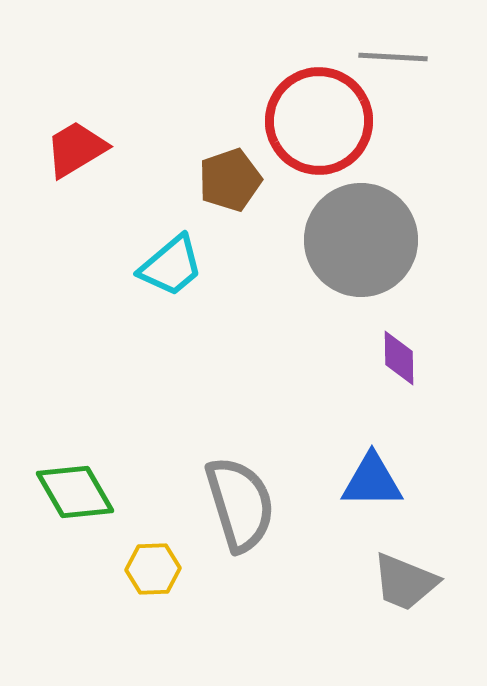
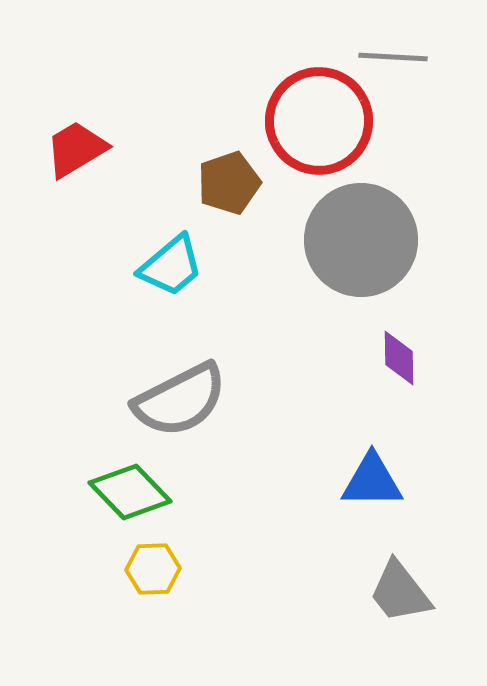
brown pentagon: moved 1 px left, 3 px down
green diamond: moved 55 px right; rotated 14 degrees counterclockwise
gray semicircle: moved 60 px left, 104 px up; rotated 80 degrees clockwise
gray trapezoid: moved 5 px left, 10 px down; rotated 30 degrees clockwise
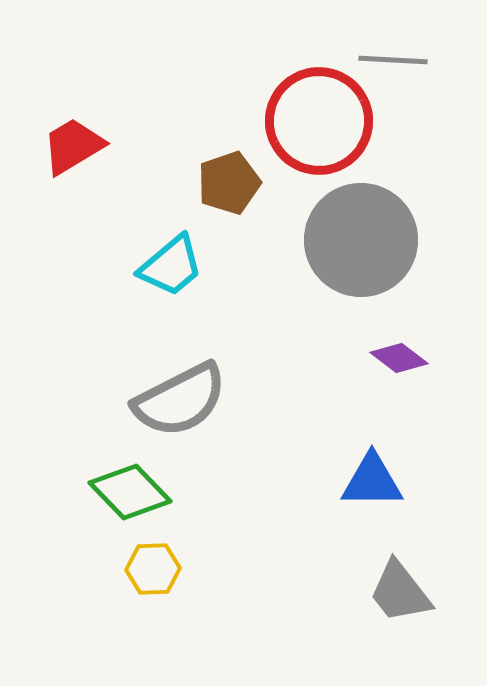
gray line: moved 3 px down
red trapezoid: moved 3 px left, 3 px up
purple diamond: rotated 52 degrees counterclockwise
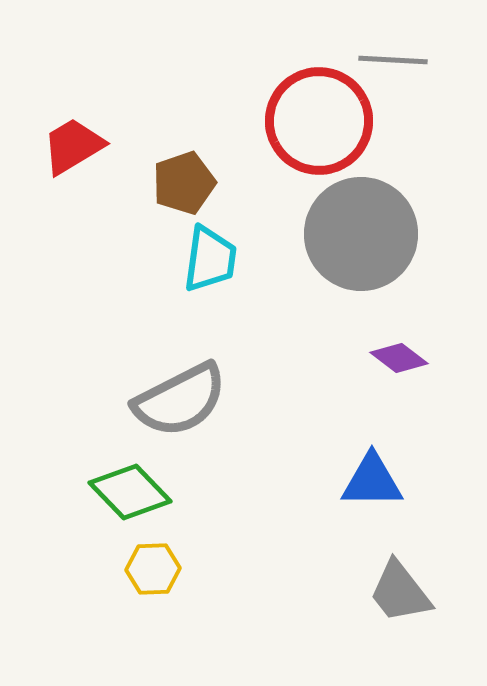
brown pentagon: moved 45 px left
gray circle: moved 6 px up
cyan trapezoid: moved 39 px right, 7 px up; rotated 42 degrees counterclockwise
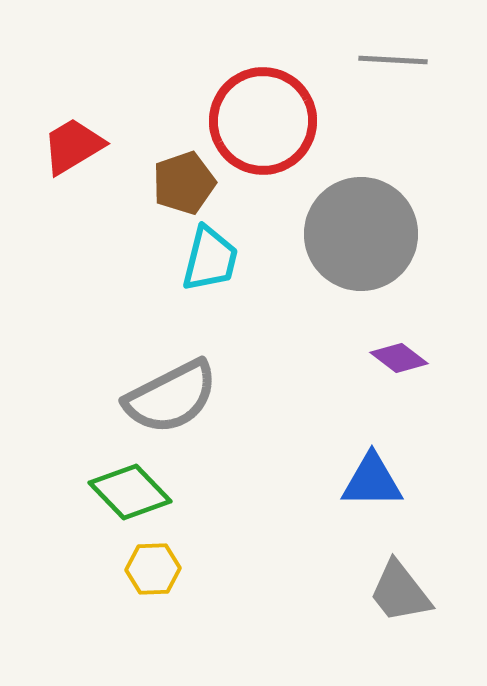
red circle: moved 56 px left
cyan trapezoid: rotated 6 degrees clockwise
gray semicircle: moved 9 px left, 3 px up
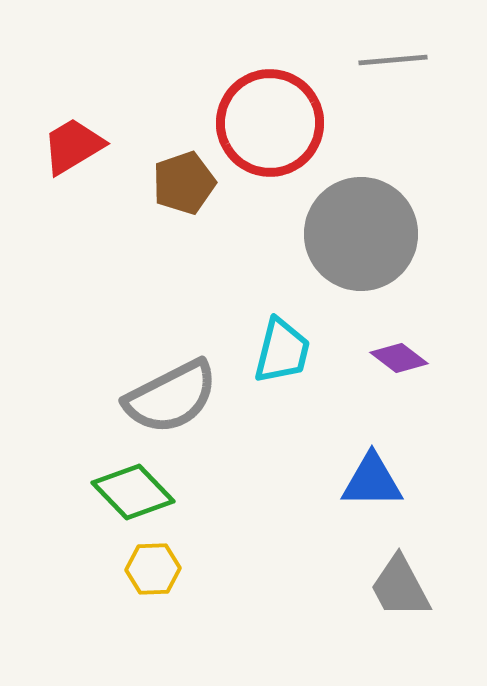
gray line: rotated 8 degrees counterclockwise
red circle: moved 7 px right, 2 px down
cyan trapezoid: moved 72 px right, 92 px down
green diamond: moved 3 px right
gray trapezoid: moved 5 px up; rotated 10 degrees clockwise
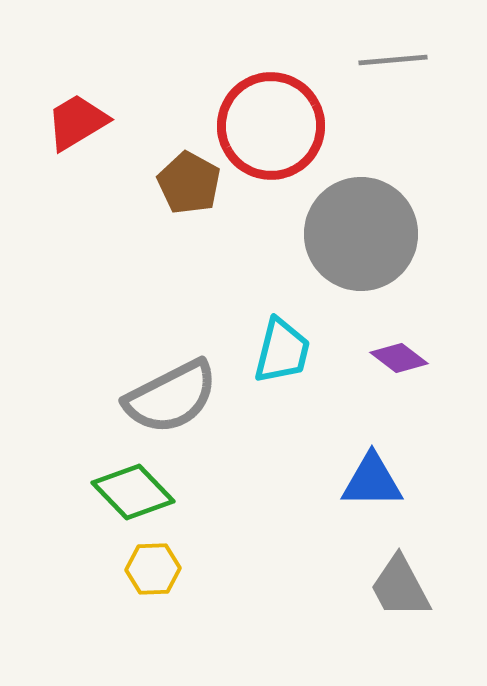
red circle: moved 1 px right, 3 px down
red trapezoid: moved 4 px right, 24 px up
brown pentagon: moved 5 px right; rotated 24 degrees counterclockwise
